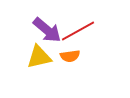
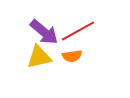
purple arrow: moved 3 px left, 2 px down
orange semicircle: moved 2 px right
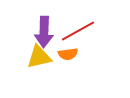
purple arrow: rotated 52 degrees clockwise
orange semicircle: moved 4 px left, 2 px up
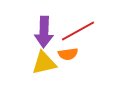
yellow triangle: moved 5 px right, 6 px down
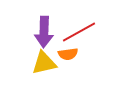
red line: moved 1 px right, 1 px down
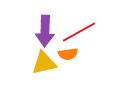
purple arrow: moved 1 px right, 1 px up
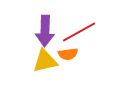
yellow triangle: moved 1 px right, 2 px up
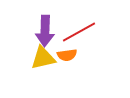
orange semicircle: moved 1 px left, 1 px down
yellow triangle: moved 2 px left, 3 px up
